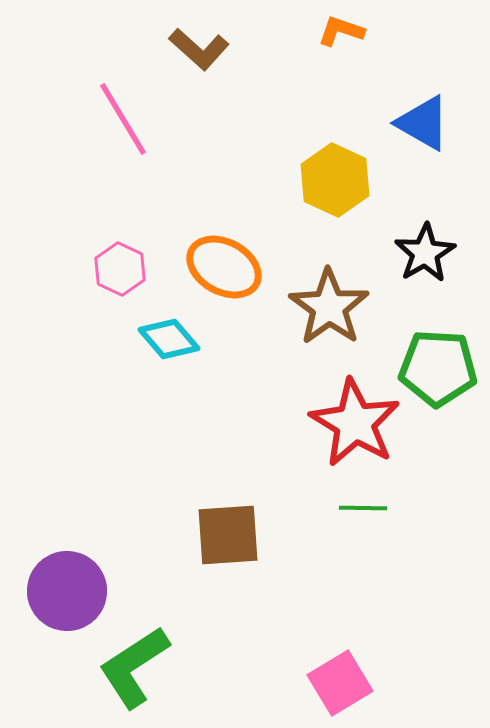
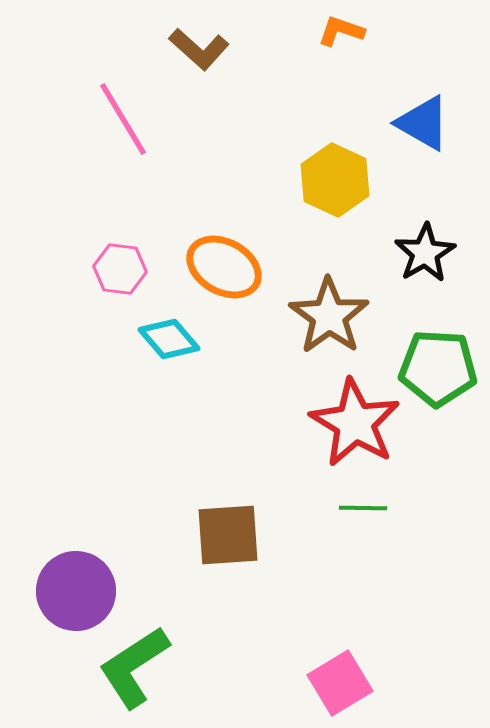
pink hexagon: rotated 18 degrees counterclockwise
brown star: moved 9 px down
purple circle: moved 9 px right
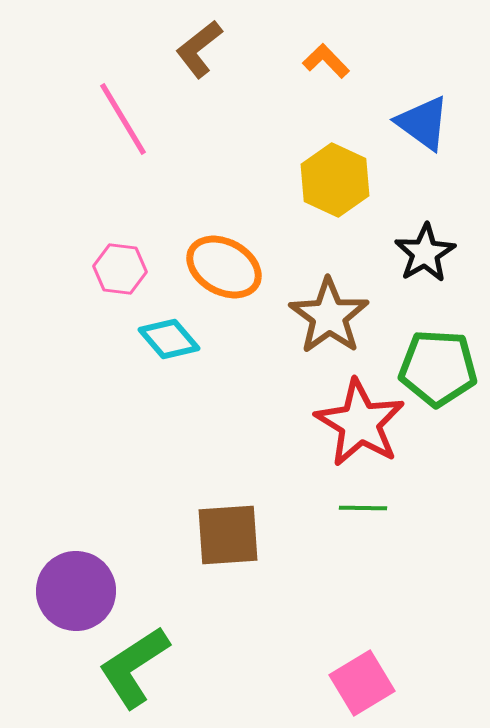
orange L-shape: moved 15 px left, 30 px down; rotated 27 degrees clockwise
brown L-shape: rotated 100 degrees clockwise
blue triangle: rotated 6 degrees clockwise
red star: moved 5 px right
pink square: moved 22 px right
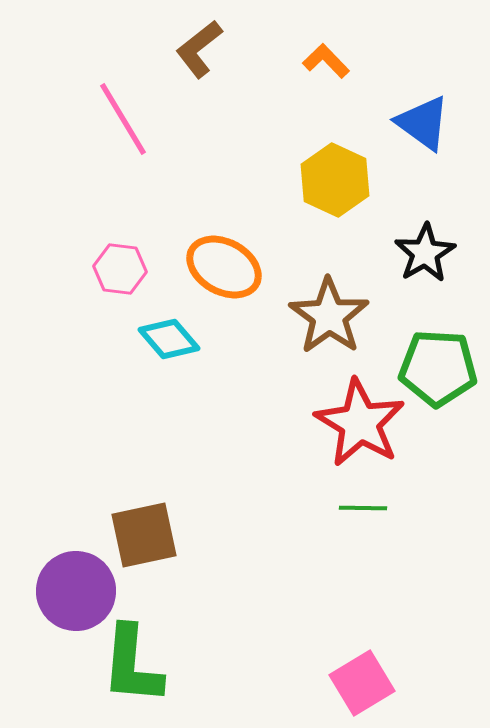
brown square: moved 84 px left; rotated 8 degrees counterclockwise
green L-shape: moved 2 px left, 2 px up; rotated 52 degrees counterclockwise
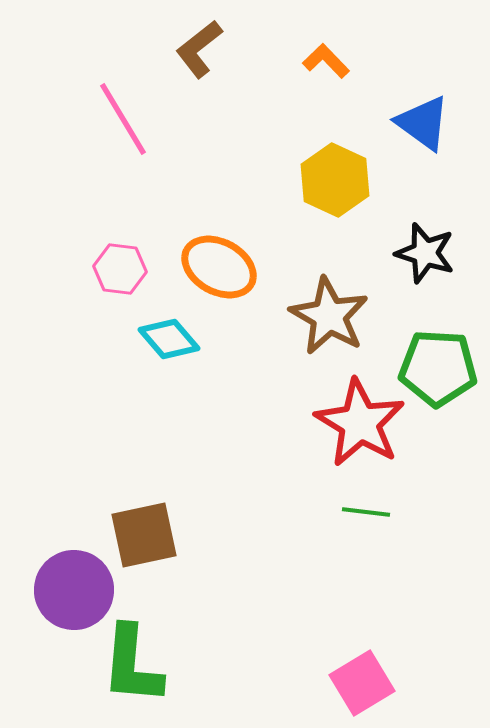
black star: rotated 24 degrees counterclockwise
orange ellipse: moved 5 px left
brown star: rotated 6 degrees counterclockwise
green line: moved 3 px right, 4 px down; rotated 6 degrees clockwise
purple circle: moved 2 px left, 1 px up
